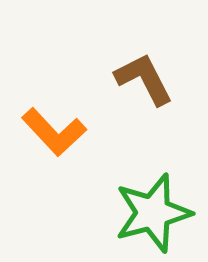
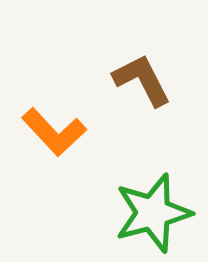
brown L-shape: moved 2 px left, 1 px down
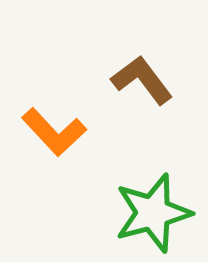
brown L-shape: rotated 10 degrees counterclockwise
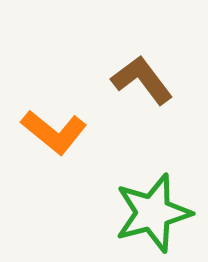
orange L-shape: rotated 8 degrees counterclockwise
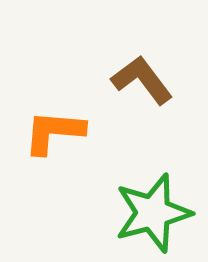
orange L-shape: rotated 146 degrees clockwise
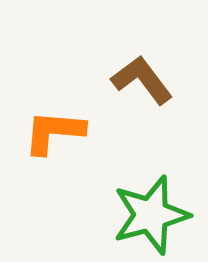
green star: moved 2 px left, 2 px down
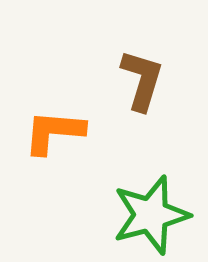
brown L-shape: rotated 54 degrees clockwise
